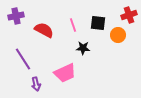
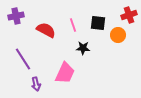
red semicircle: moved 2 px right
pink trapezoid: rotated 40 degrees counterclockwise
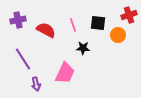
purple cross: moved 2 px right, 4 px down
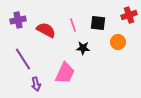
orange circle: moved 7 px down
